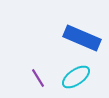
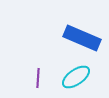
purple line: rotated 36 degrees clockwise
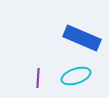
cyan ellipse: moved 1 px up; rotated 16 degrees clockwise
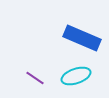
purple line: moved 3 px left; rotated 60 degrees counterclockwise
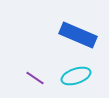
blue rectangle: moved 4 px left, 3 px up
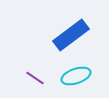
blue rectangle: moved 7 px left; rotated 60 degrees counterclockwise
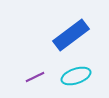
purple line: moved 1 px up; rotated 60 degrees counterclockwise
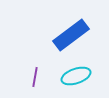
purple line: rotated 54 degrees counterclockwise
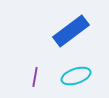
blue rectangle: moved 4 px up
